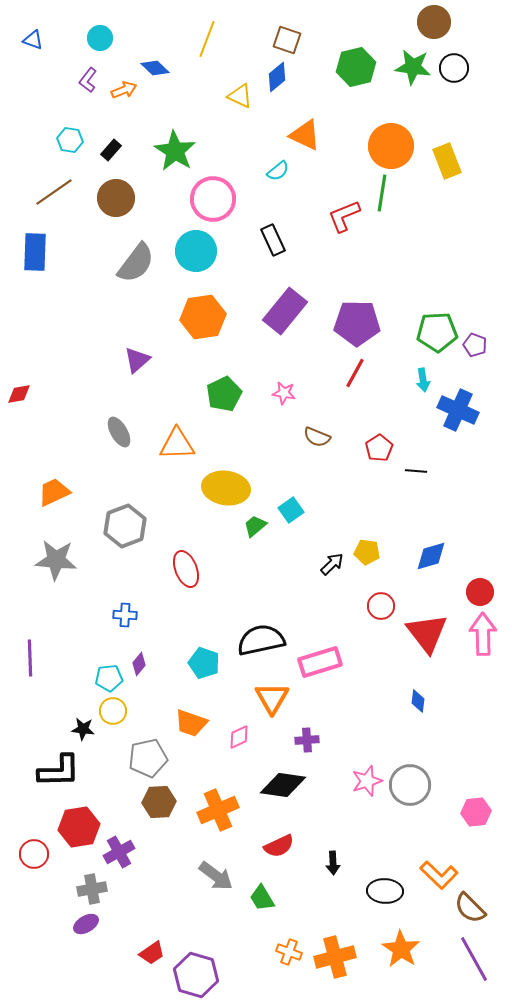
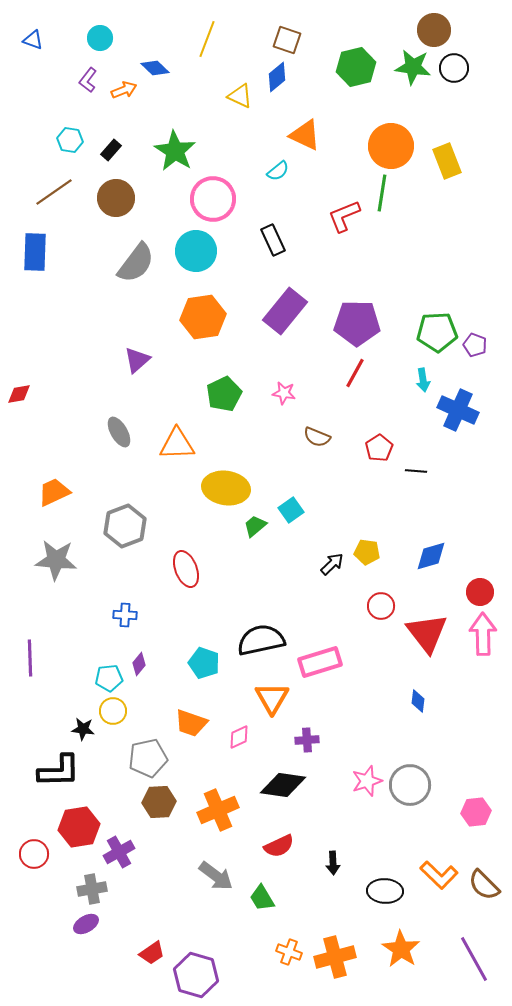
brown circle at (434, 22): moved 8 px down
brown semicircle at (470, 908): moved 14 px right, 23 px up
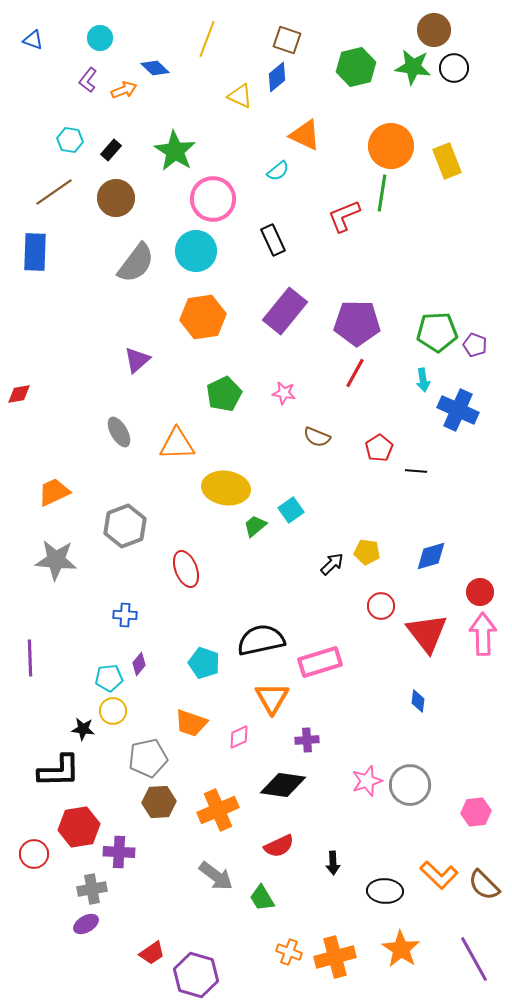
purple cross at (119, 852): rotated 32 degrees clockwise
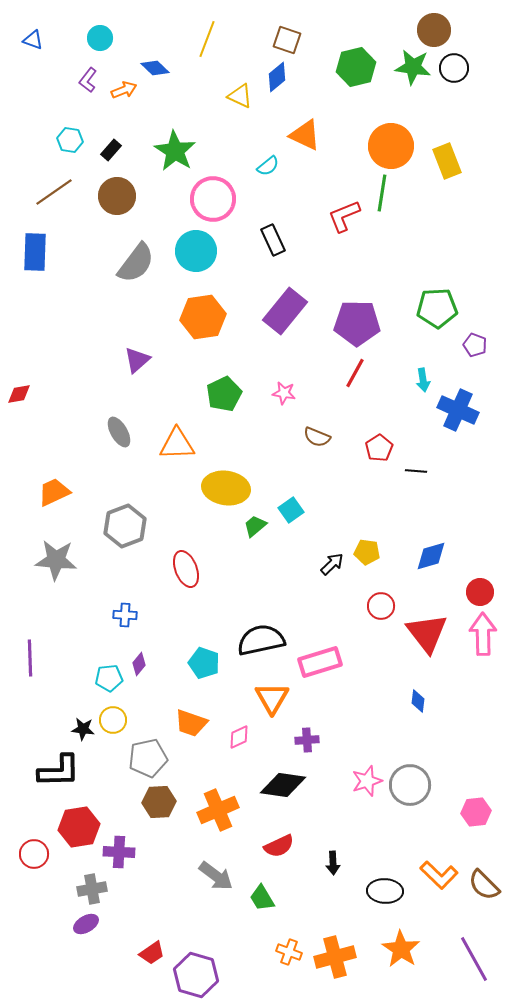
cyan semicircle at (278, 171): moved 10 px left, 5 px up
brown circle at (116, 198): moved 1 px right, 2 px up
green pentagon at (437, 332): moved 24 px up
yellow circle at (113, 711): moved 9 px down
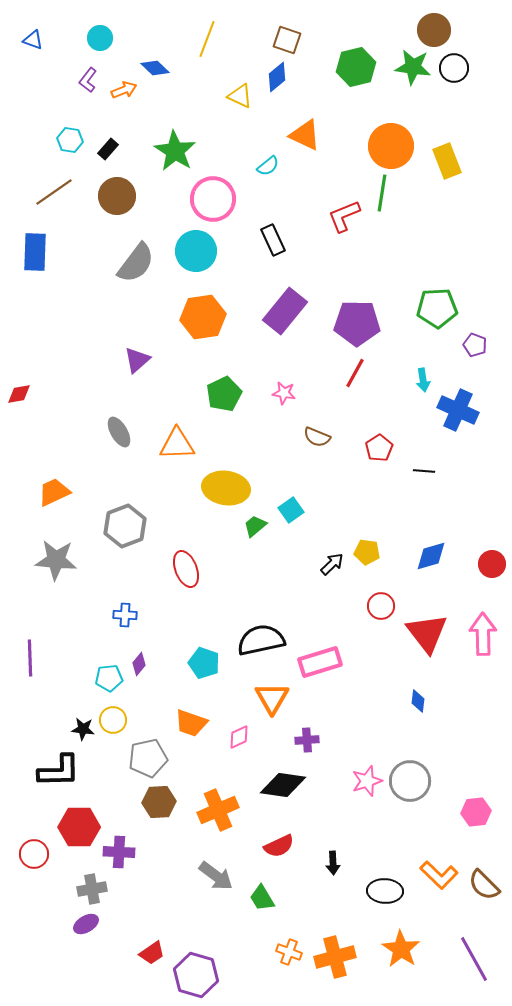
black rectangle at (111, 150): moved 3 px left, 1 px up
black line at (416, 471): moved 8 px right
red circle at (480, 592): moved 12 px right, 28 px up
gray circle at (410, 785): moved 4 px up
red hexagon at (79, 827): rotated 9 degrees clockwise
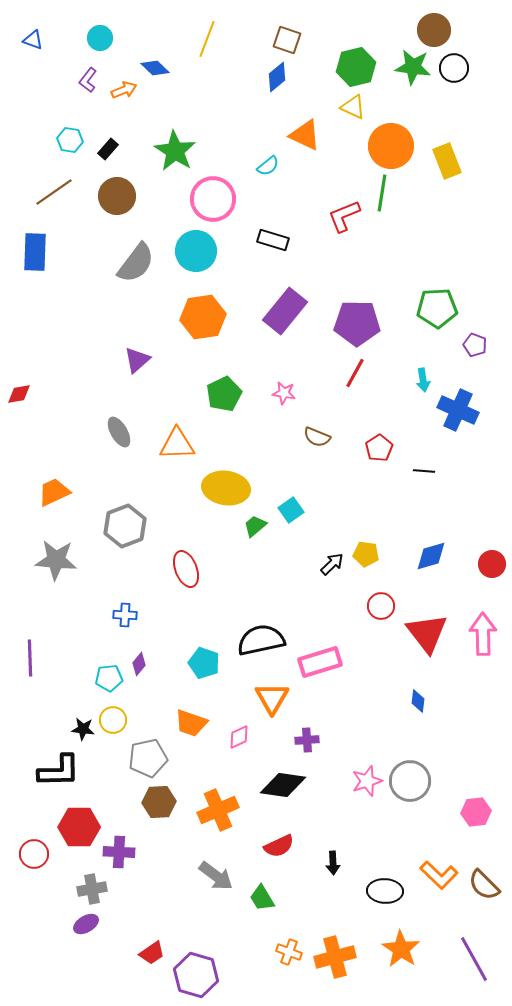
yellow triangle at (240, 96): moved 113 px right, 11 px down
black rectangle at (273, 240): rotated 48 degrees counterclockwise
yellow pentagon at (367, 552): moved 1 px left, 2 px down
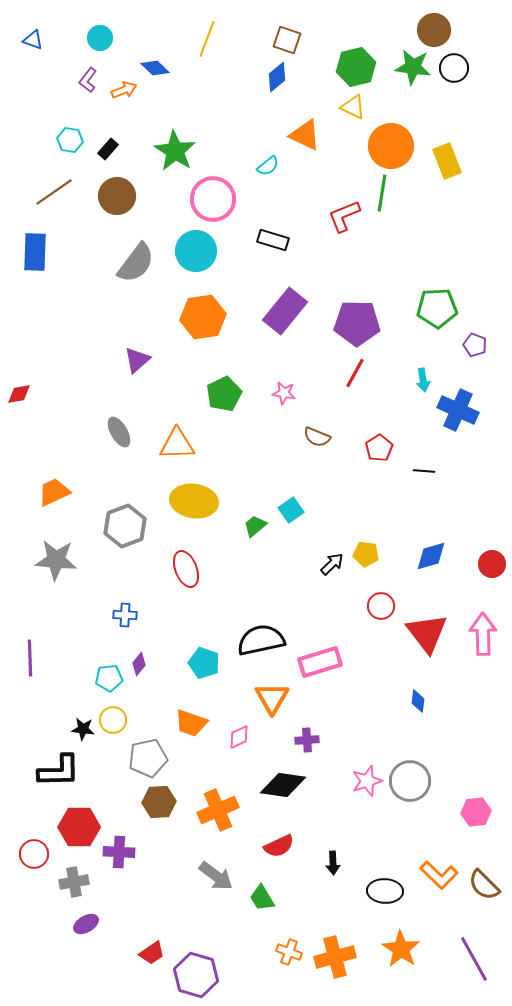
yellow ellipse at (226, 488): moved 32 px left, 13 px down
gray cross at (92, 889): moved 18 px left, 7 px up
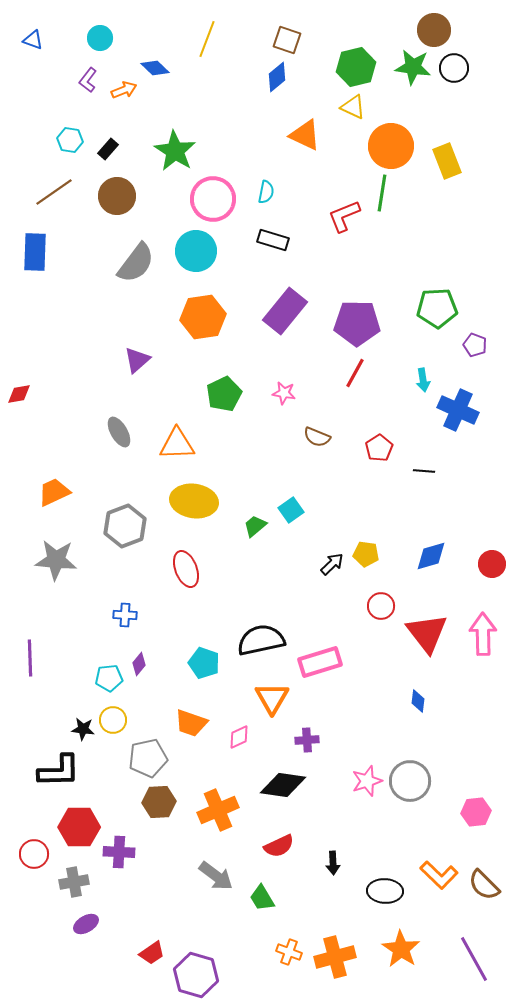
cyan semicircle at (268, 166): moved 2 px left, 26 px down; rotated 40 degrees counterclockwise
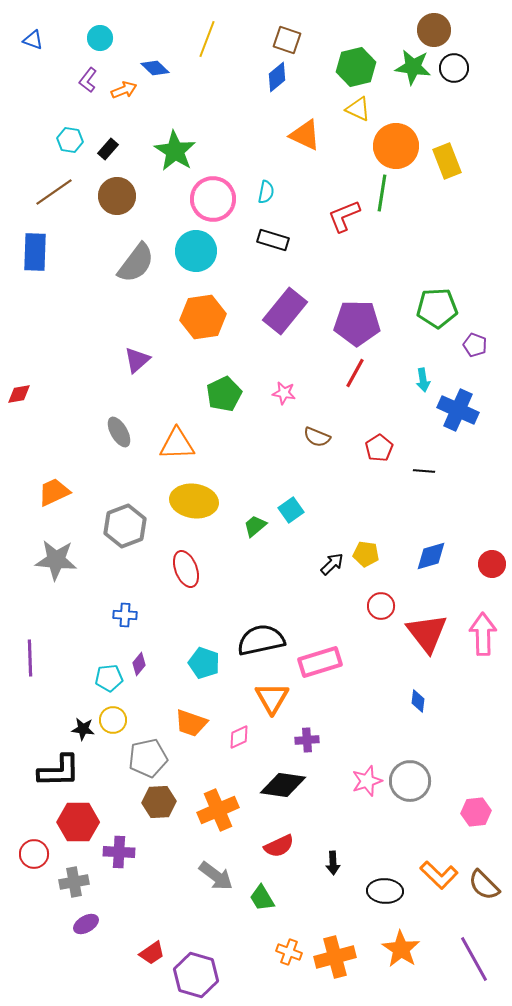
yellow triangle at (353, 107): moved 5 px right, 2 px down
orange circle at (391, 146): moved 5 px right
red hexagon at (79, 827): moved 1 px left, 5 px up
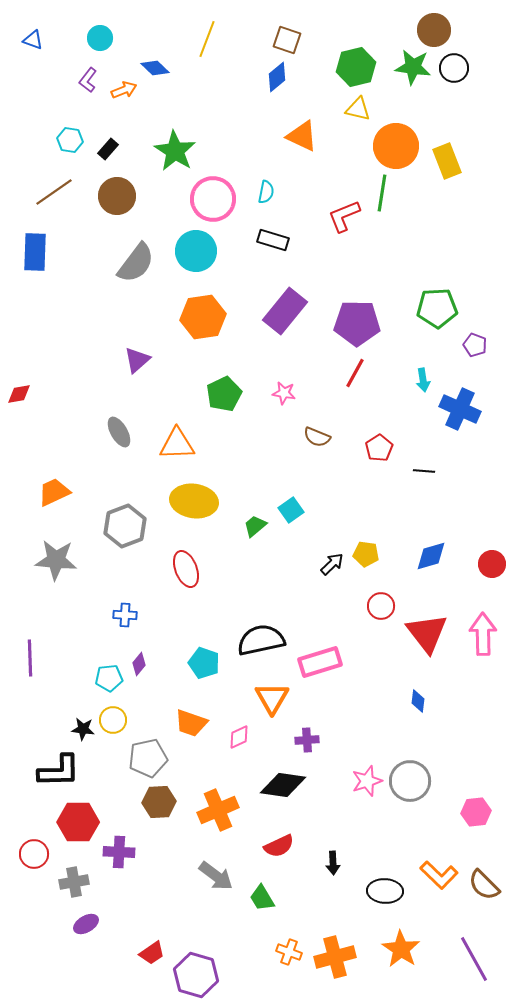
yellow triangle at (358, 109): rotated 12 degrees counterclockwise
orange triangle at (305, 135): moved 3 px left, 1 px down
blue cross at (458, 410): moved 2 px right, 1 px up
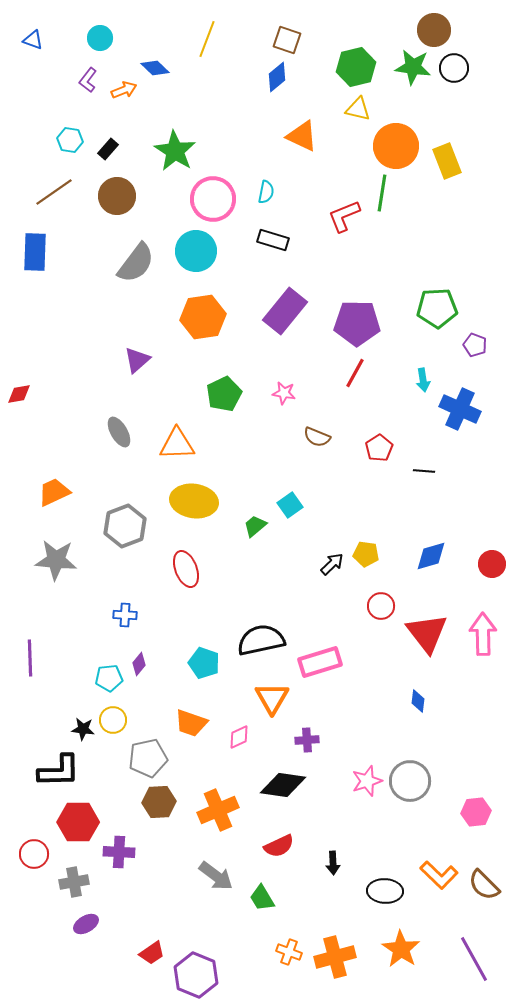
cyan square at (291, 510): moved 1 px left, 5 px up
purple hexagon at (196, 975): rotated 6 degrees clockwise
